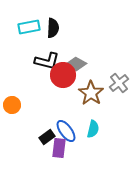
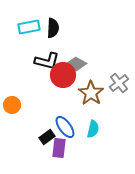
blue ellipse: moved 1 px left, 4 px up
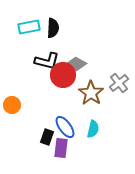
black rectangle: rotated 35 degrees counterclockwise
purple rectangle: moved 2 px right
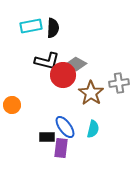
cyan rectangle: moved 2 px right, 1 px up
gray cross: rotated 30 degrees clockwise
black rectangle: rotated 70 degrees clockwise
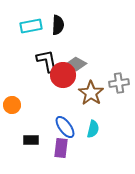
black semicircle: moved 5 px right, 3 px up
black L-shape: rotated 115 degrees counterclockwise
black rectangle: moved 16 px left, 3 px down
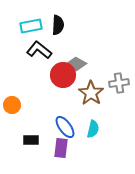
black L-shape: moved 8 px left, 11 px up; rotated 40 degrees counterclockwise
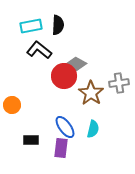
red circle: moved 1 px right, 1 px down
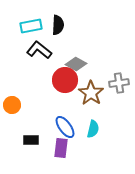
red circle: moved 1 px right, 4 px down
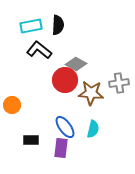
brown star: rotated 30 degrees counterclockwise
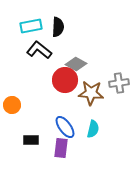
black semicircle: moved 2 px down
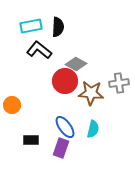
red circle: moved 1 px down
purple rectangle: rotated 12 degrees clockwise
